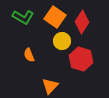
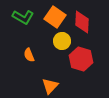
red diamond: rotated 30 degrees counterclockwise
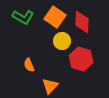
orange semicircle: moved 10 px down
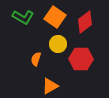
red diamond: moved 3 px right; rotated 50 degrees clockwise
yellow circle: moved 4 px left, 3 px down
red hexagon: rotated 15 degrees counterclockwise
orange semicircle: moved 7 px right, 6 px up; rotated 40 degrees clockwise
orange triangle: rotated 18 degrees clockwise
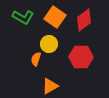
red diamond: moved 1 px left, 2 px up
yellow circle: moved 9 px left
red hexagon: moved 2 px up
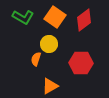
red hexagon: moved 6 px down
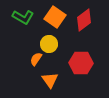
orange semicircle: rotated 16 degrees clockwise
orange triangle: moved 6 px up; rotated 36 degrees counterclockwise
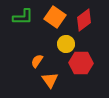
green L-shape: rotated 30 degrees counterclockwise
yellow circle: moved 17 px right
orange semicircle: moved 1 px right, 2 px down
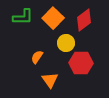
orange square: moved 2 px left, 1 px down; rotated 10 degrees clockwise
yellow circle: moved 1 px up
orange semicircle: moved 4 px up
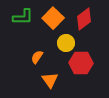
red diamond: moved 1 px up
